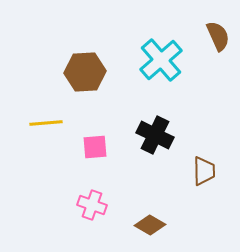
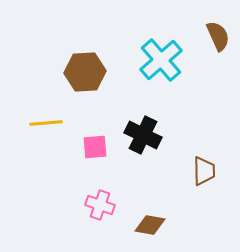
black cross: moved 12 px left
pink cross: moved 8 px right
brown diamond: rotated 20 degrees counterclockwise
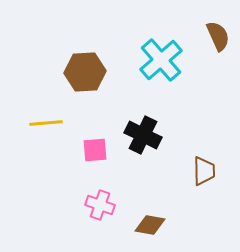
pink square: moved 3 px down
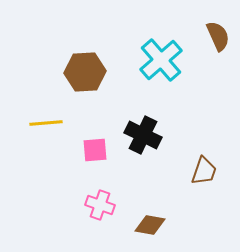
brown trapezoid: rotated 20 degrees clockwise
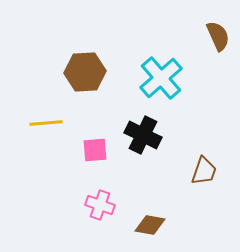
cyan cross: moved 18 px down
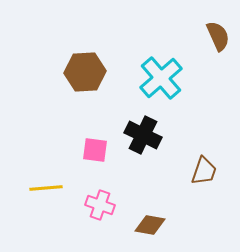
yellow line: moved 65 px down
pink square: rotated 12 degrees clockwise
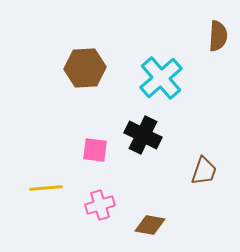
brown semicircle: rotated 28 degrees clockwise
brown hexagon: moved 4 px up
pink cross: rotated 36 degrees counterclockwise
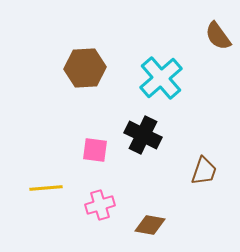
brown semicircle: rotated 140 degrees clockwise
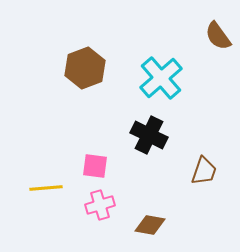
brown hexagon: rotated 18 degrees counterclockwise
black cross: moved 6 px right
pink square: moved 16 px down
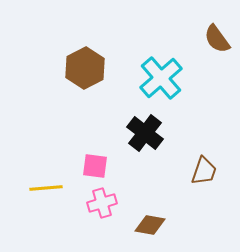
brown semicircle: moved 1 px left, 3 px down
brown hexagon: rotated 6 degrees counterclockwise
black cross: moved 4 px left, 2 px up; rotated 12 degrees clockwise
pink cross: moved 2 px right, 2 px up
